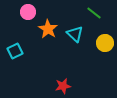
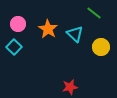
pink circle: moved 10 px left, 12 px down
yellow circle: moved 4 px left, 4 px down
cyan square: moved 1 px left, 4 px up; rotated 21 degrees counterclockwise
red star: moved 7 px right, 1 px down
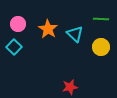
green line: moved 7 px right, 6 px down; rotated 35 degrees counterclockwise
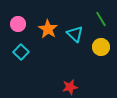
green line: rotated 56 degrees clockwise
cyan square: moved 7 px right, 5 px down
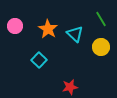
pink circle: moved 3 px left, 2 px down
cyan square: moved 18 px right, 8 px down
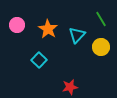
pink circle: moved 2 px right, 1 px up
cyan triangle: moved 2 px right, 1 px down; rotated 30 degrees clockwise
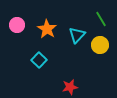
orange star: moved 1 px left
yellow circle: moved 1 px left, 2 px up
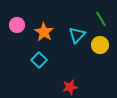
orange star: moved 3 px left, 3 px down
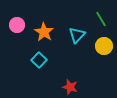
yellow circle: moved 4 px right, 1 px down
red star: rotated 28 degrees clockwise
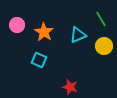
cyan triangle: moved 1 px right; rotated 24 degrees clockwise
cyan square: rotated 21 degrees counterclockwise
